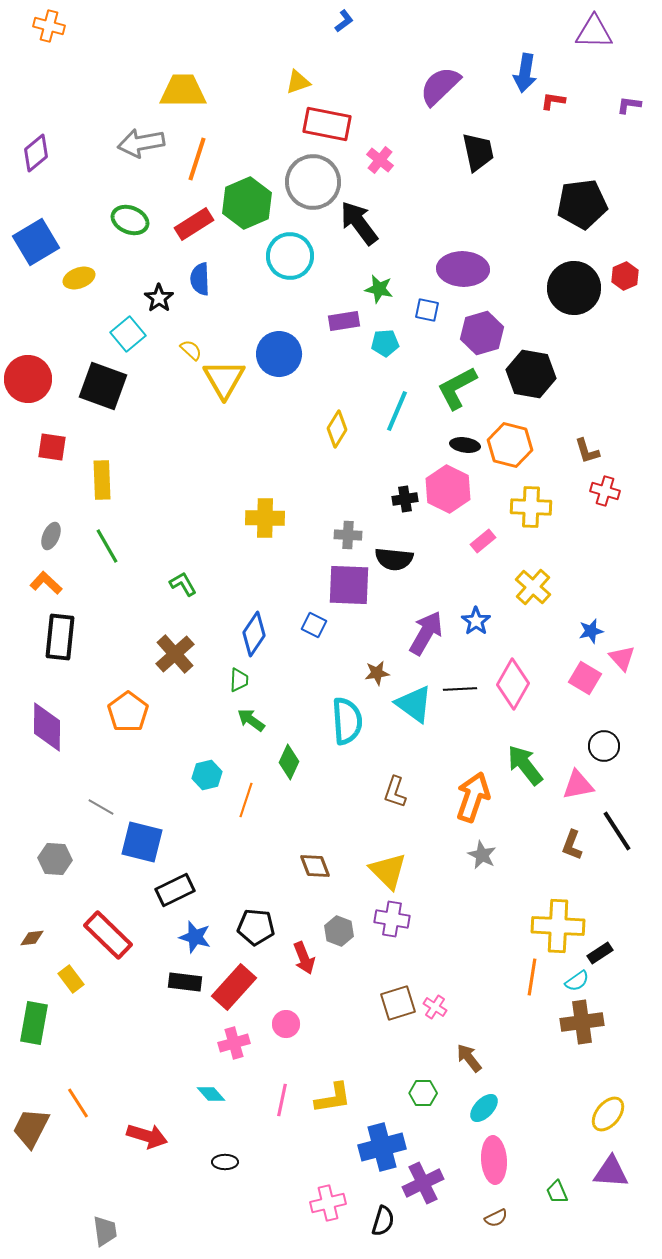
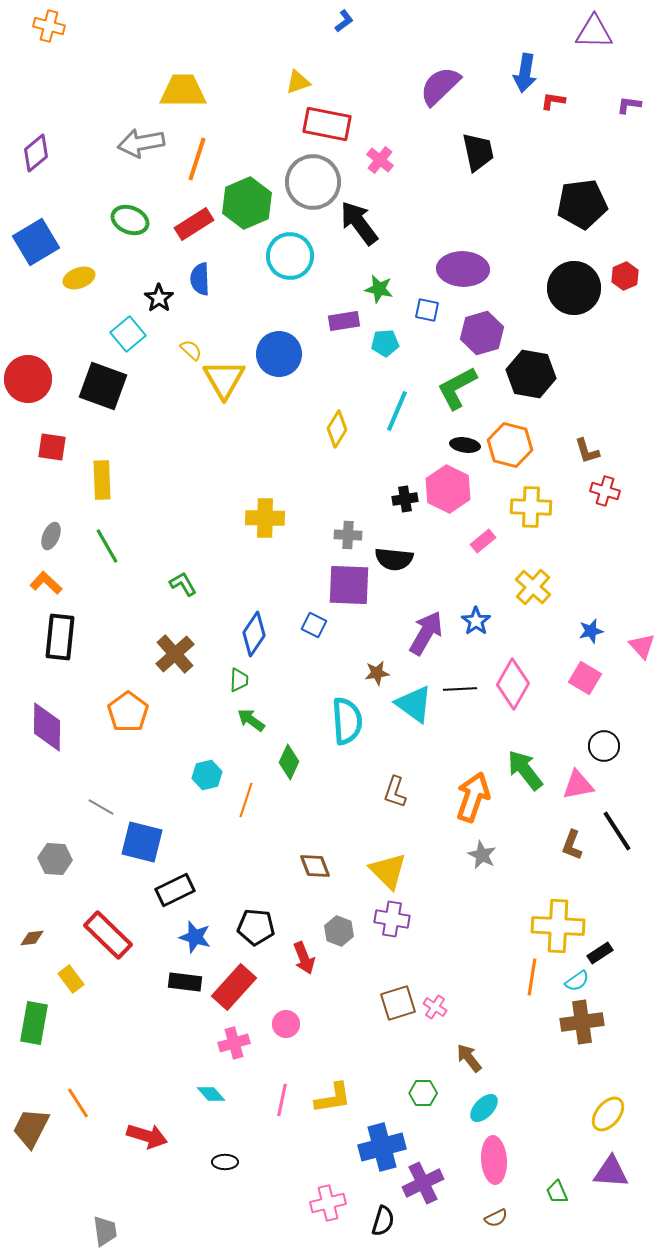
pink triangle at (622, 658): moved 20 px right, 12 px up
green arrow at (525, 765): moved 5 px down
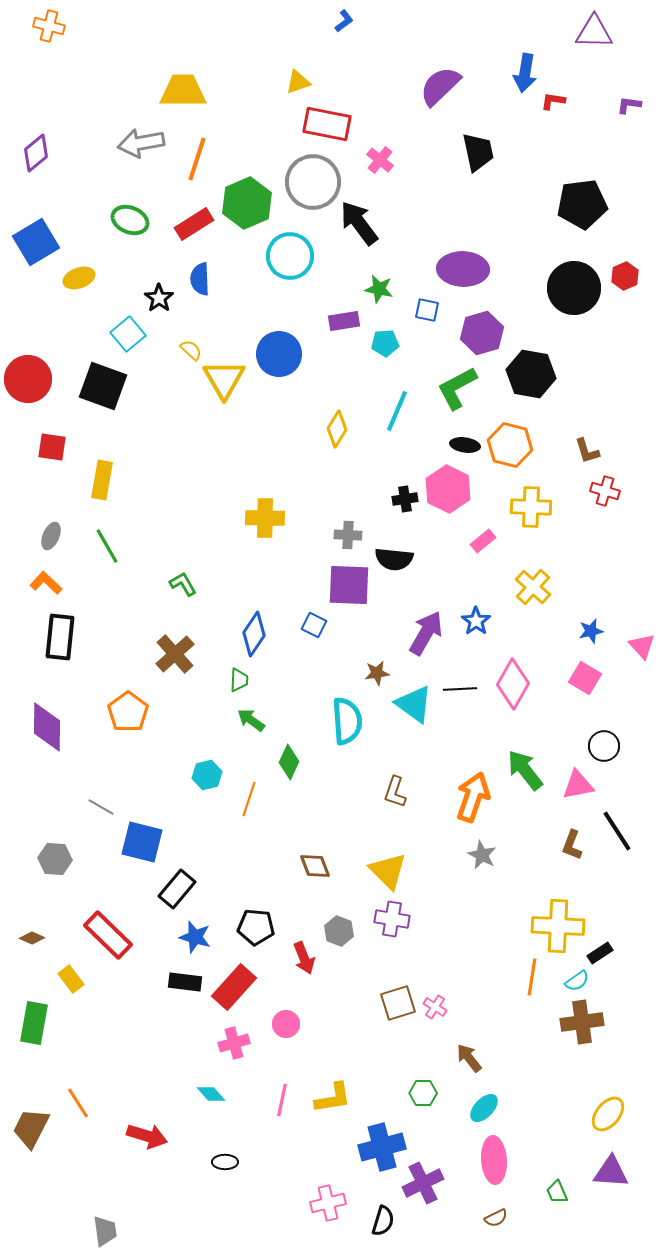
yellow rectangle at (102, 480): rotated 12 degrees clockwise
orange line at (246, 800): moved 3 px right, 1 px up
black rectangle at (175, 890): moved 2 px right, 1 px up; rotated 24 degrees counterclockwise
brown diamond at (32, 938): rotated 30 degrees clockwise
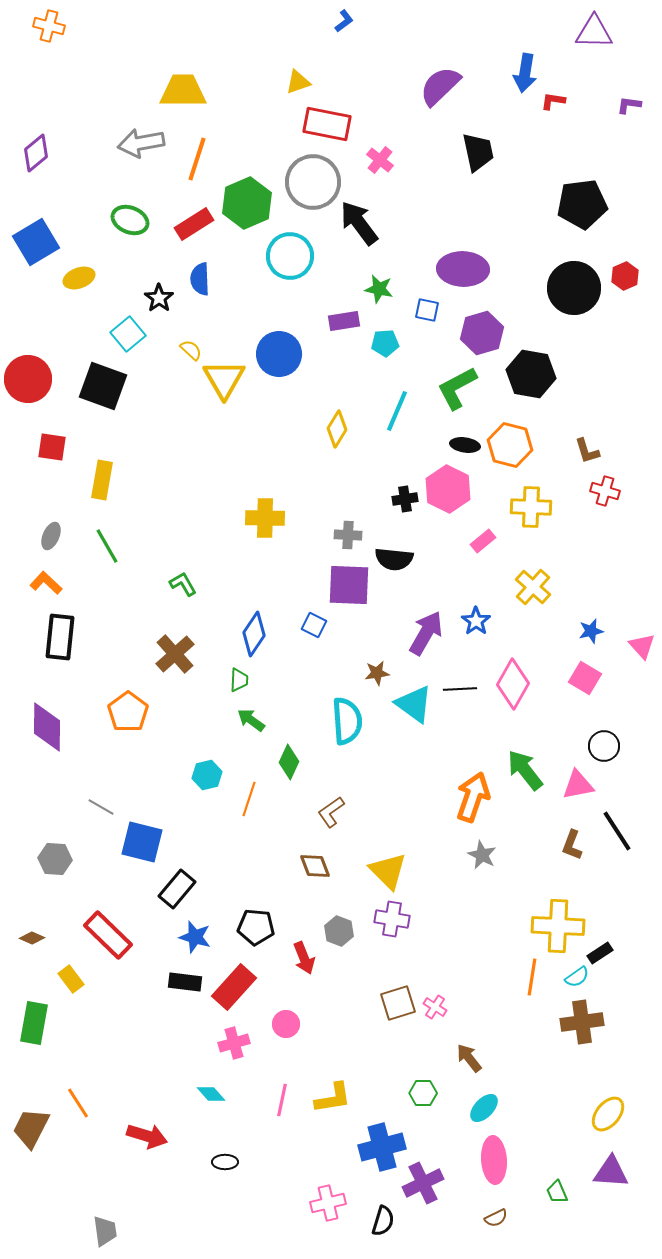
brown L-shape at (395, 792): moved 64 px left, 20 px down; rotated 36 degrees clockwise
cyan semicircle at (577, 981): moved 4 px up
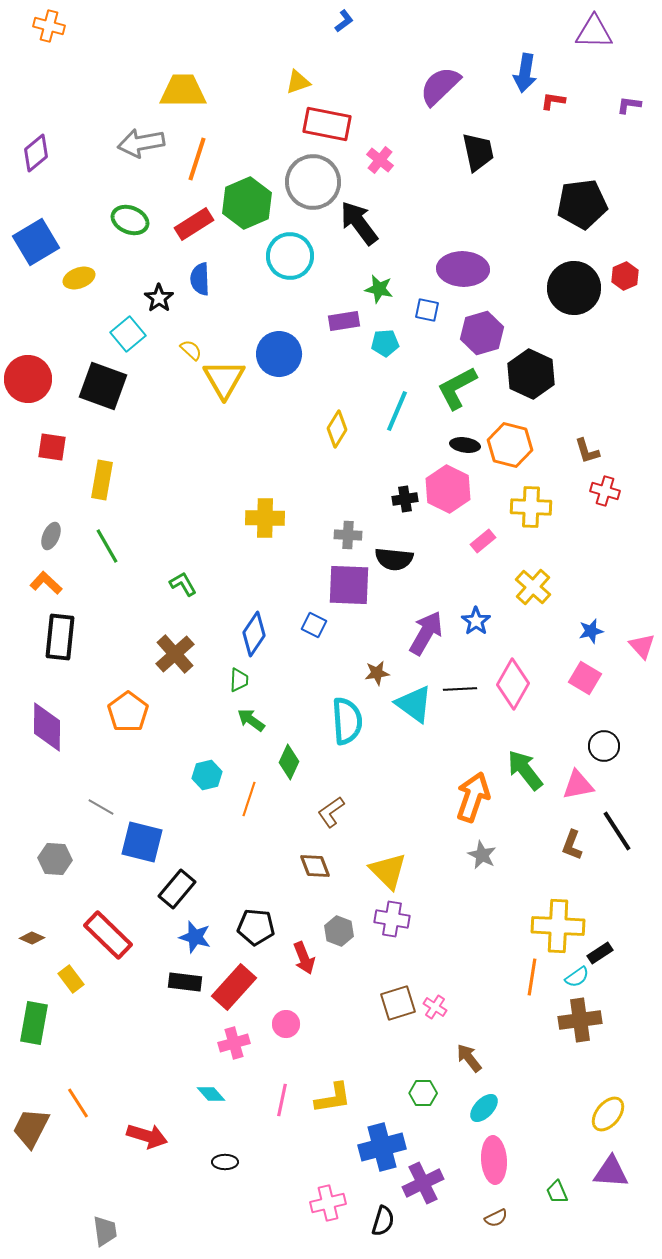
black hexagon at (531, 374): rotated 15 degrees clockwise
brown cross at (582, 1022): moved 2 px left, 2 px up
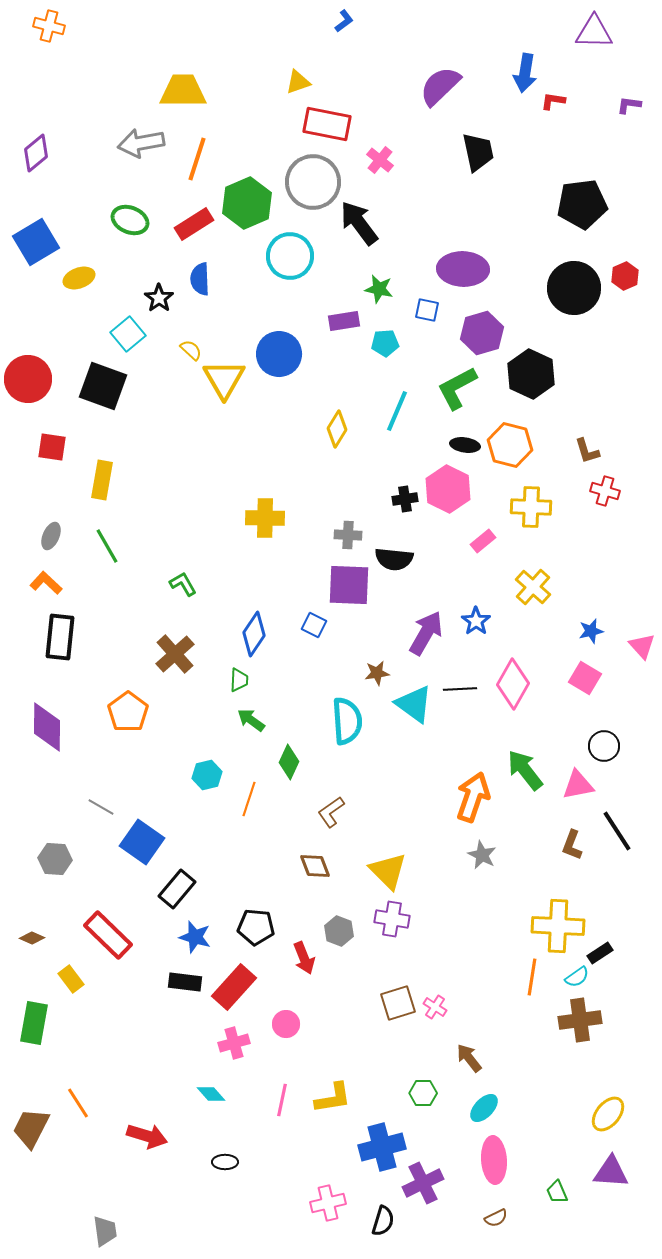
blue square at (142, 842): rotated 21 degrees clockwise
